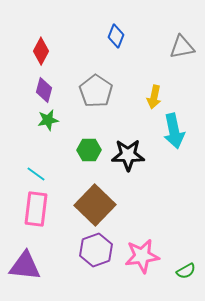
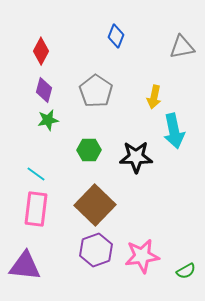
black star: moved 8 px right, 2 px down
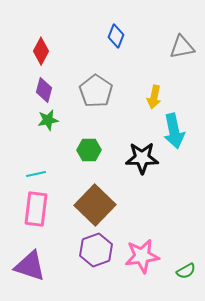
black star: moved 6 px right, 1 px down
cyan line: rotated 48 degrees counterclockwise
purple triangle: moved 5 px right; rotated 12 degrees clockwise
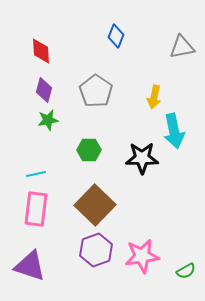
red diamond: rotated 32 degrees counterclockwise
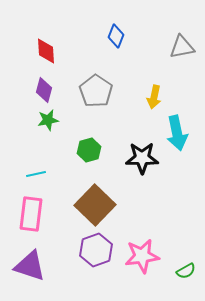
red diamond: moved 5 px right
cyan arrow: moved 3 px right, 2 px down
green hexagon: rotated 15 degrees counterclockwise
pink rectangle: moved 5 px left, 5 px down
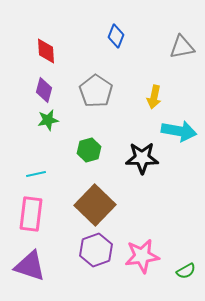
cyan arrow: moved 2 px right, 2 px up; rotated 68 degrees counterclockwise
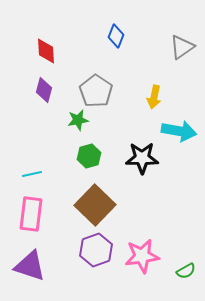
gray triangle: rotated 24 degrees counterclockwise
green star: moved 30 px right
green hexagon: moved 6 px down
cyan line: moved 4 px left
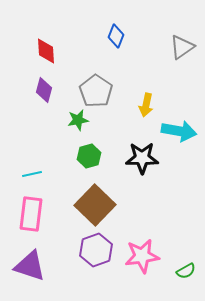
yellow arrow: moved 8 px left, 8 px down
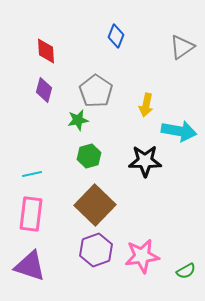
black star: moved 3 px right, 3 px down
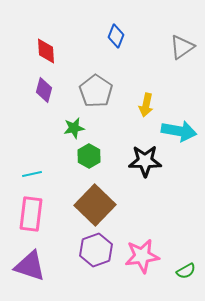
green star: moved 4 px left, 8 px down
green hexagon: rotated 15 degrees counterclockwise
